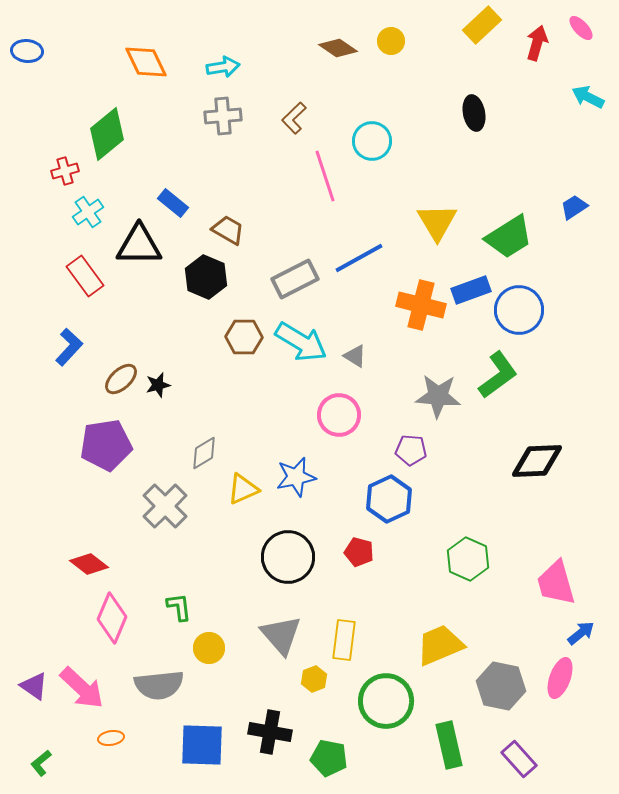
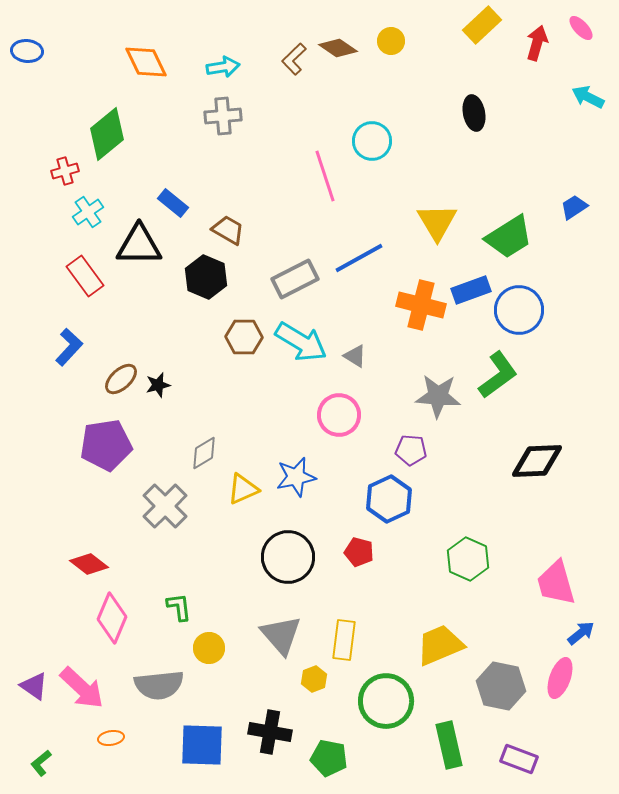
brown L-shape at (294, 118): moved 59 px up
purple rectangle at (519, 759): rotated 27 degrees counterclockwise
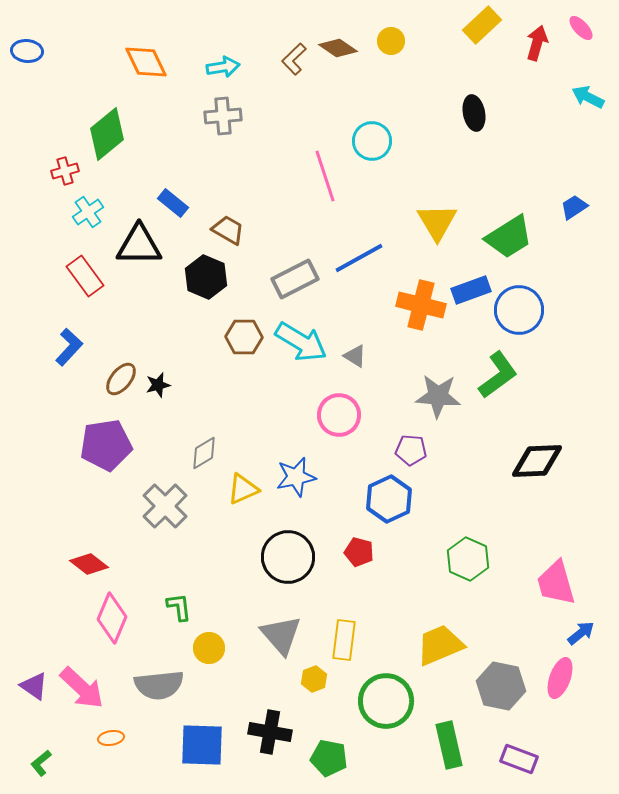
brown ellipse at (121, 379): rotated 8 degrees counterclockwise
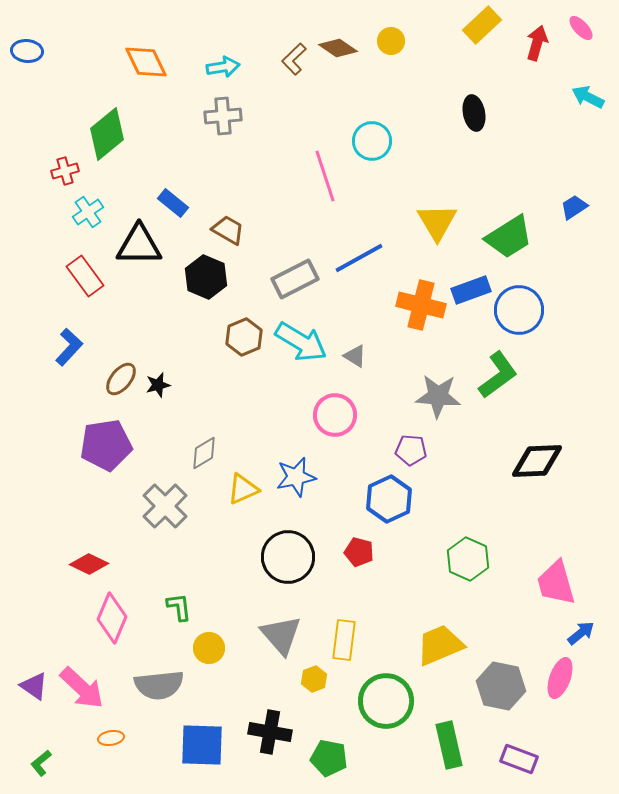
brown hexagon at (244, 337): rotated 24 degrees counterclockwise
pink circle at (339, 415): moved 4 px left
red diamond at (89, 564): rotated 12 degrees counterclockwise
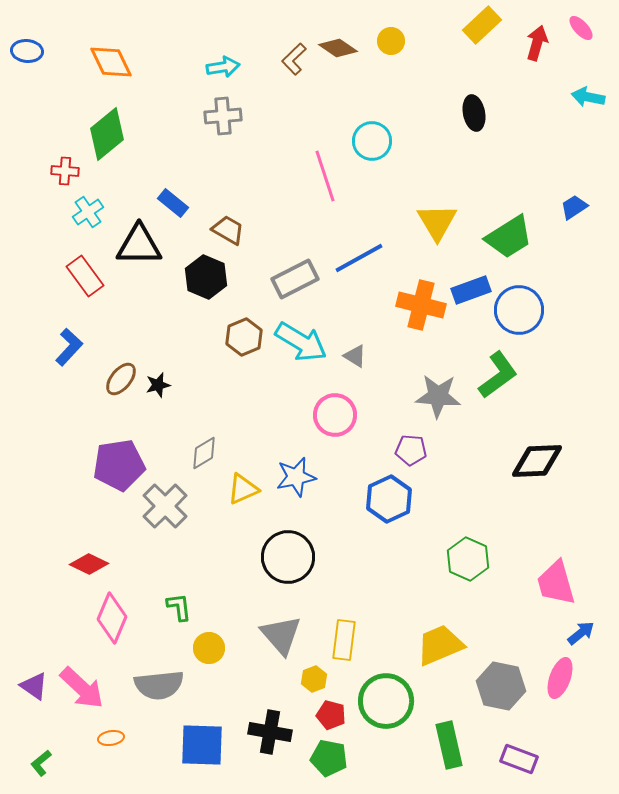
orange diamond at (146, 62): moved 35 px left
cyan arrow at (588, 97): rotated 16 degrees counterclockwise
red cross at (65, 171): rotated 20 degrees clockwise
purple pentagon at (106, 445): moved 13 px right, 20 px down
red pentagon at (359, 552): moved 28 px left, 163 px down
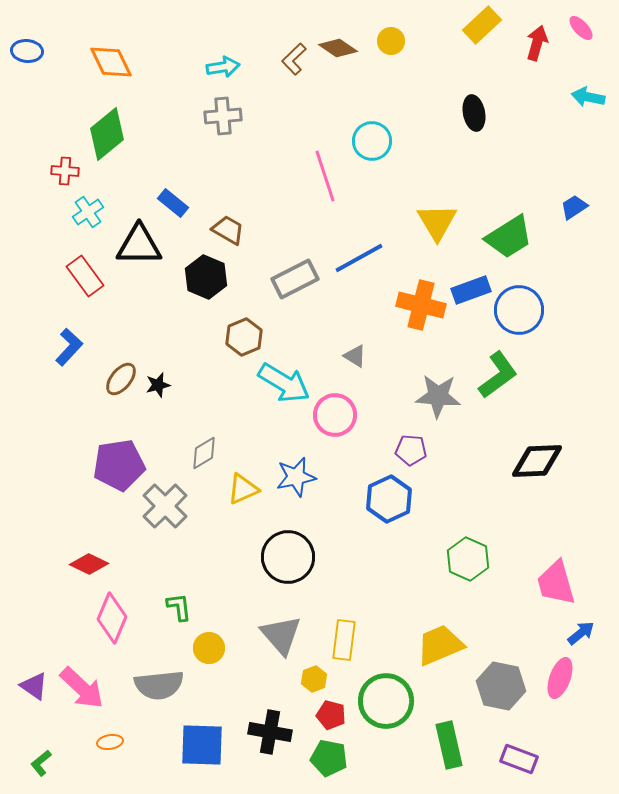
cyan arrow at (301, 342): moved 17 px left, 41 px down
orange ellipse at (111, 738): moved 1 px left, 4 px down
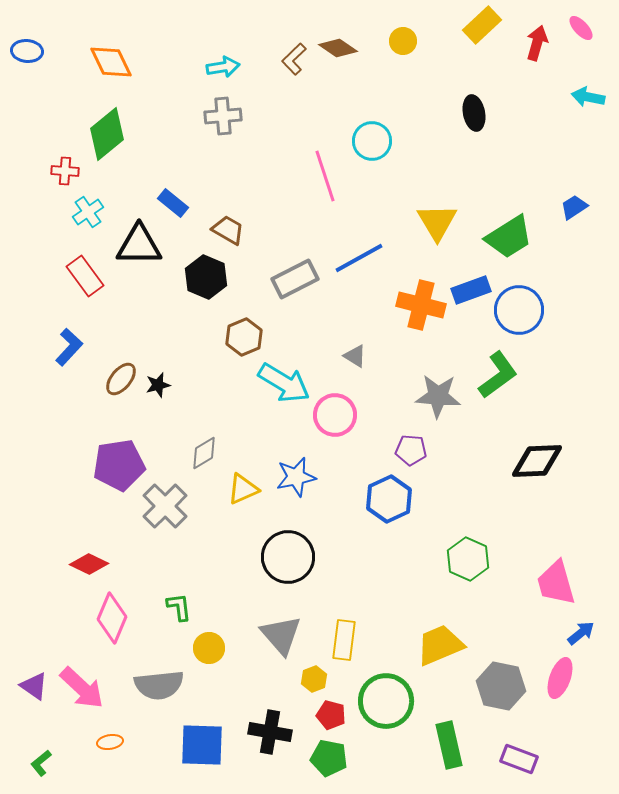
yellow circle at (391, 41): moved 12 px right
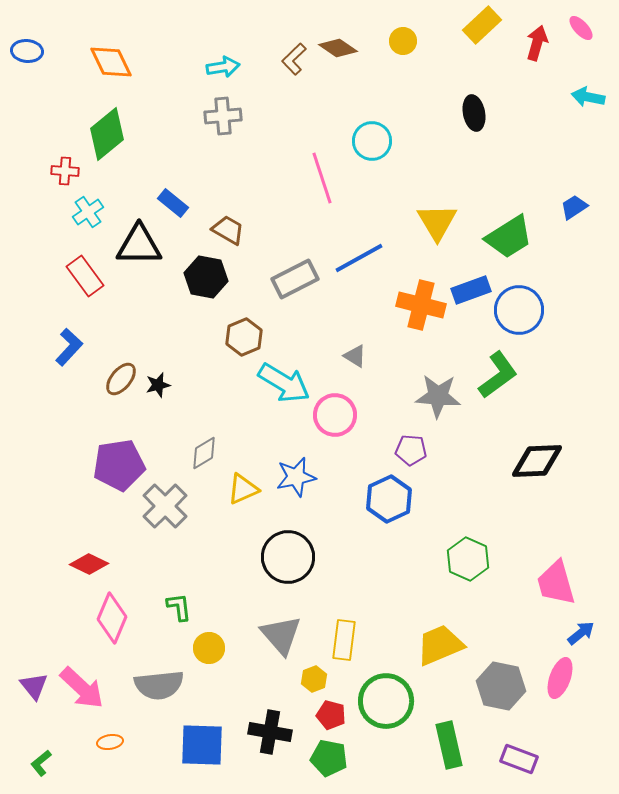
pink line at (325, 176): moved 3 px left, 2 px down
black hexagon at (206, 277): rotated 12 degrees counterclockwise
purple triangle at (34, 686): rotated 16 degrees clockwise
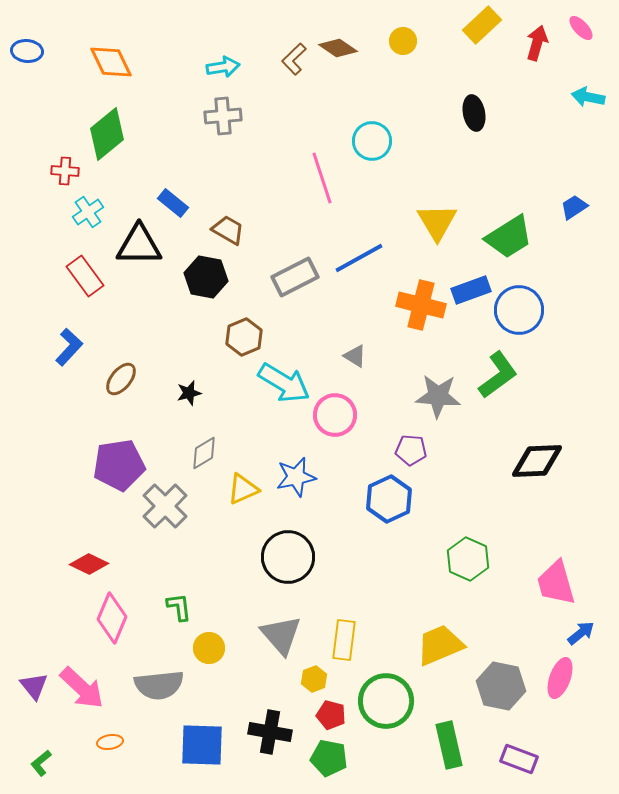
gray rectangle at (295, 279): moved 2 px up
black star at (158, 385): moved 31 px right, 8 px down
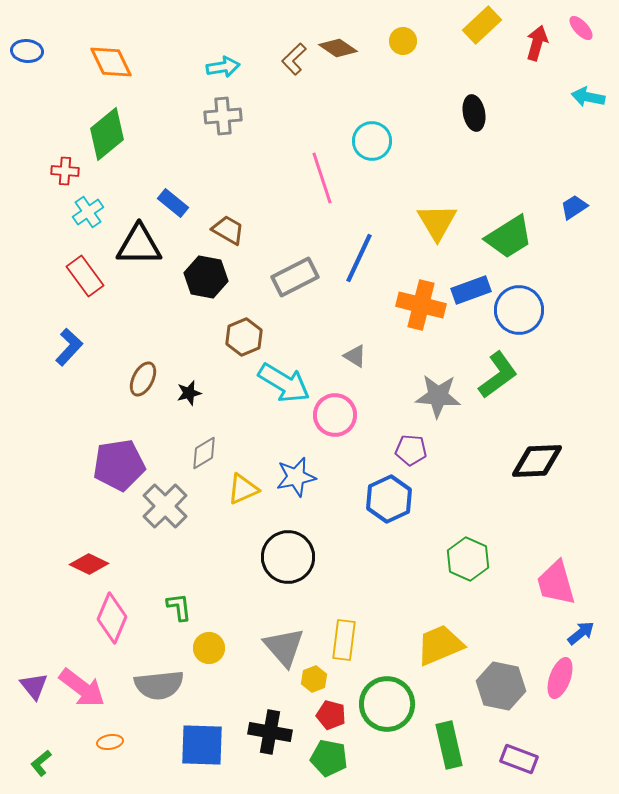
blue line at (359, 258): rotated 36 degrees counterclockwise
brown ellipse at (121, 379): moved 22 px right; rotated 12 degrees counterclockwise
gray triangle at (281, 635): moved 3 px right, 12 px down
pink arrow at (82, 688): rotated 6 degrees counterclockwise
green circle at (386, 701): moved 1 px right, 3 px down
